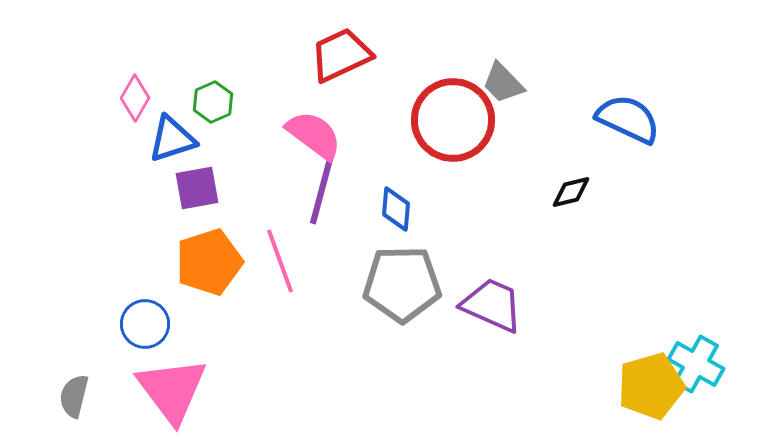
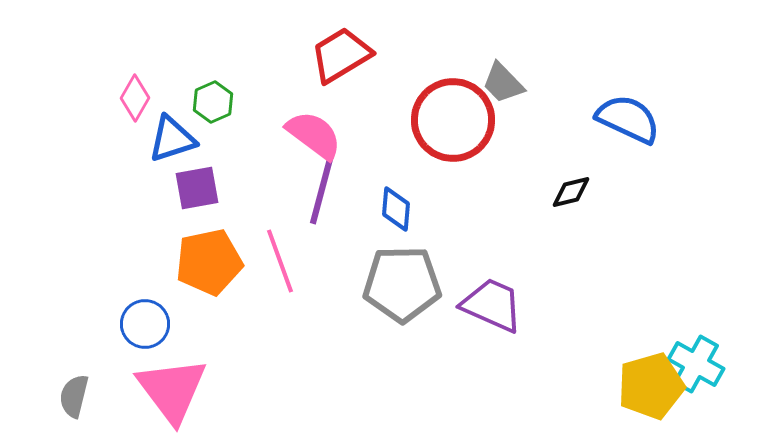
red trapezoid: rotated 6 degrees counterclockwise
orange pentagon: rotated 6 degrees clockwise
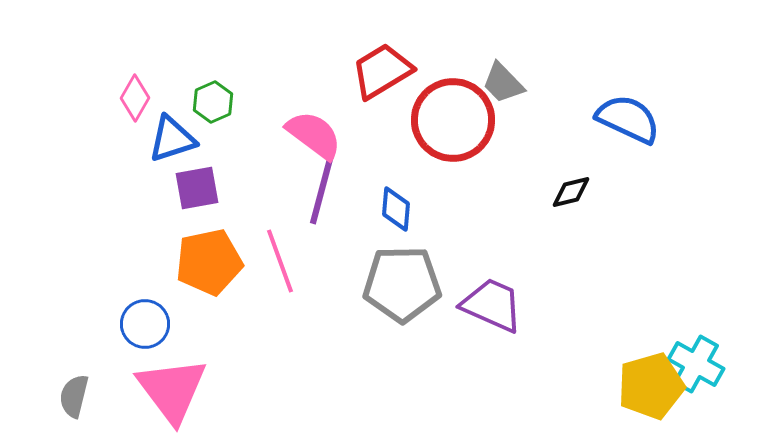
red trapezoid: moved 41 px right, 16 px down
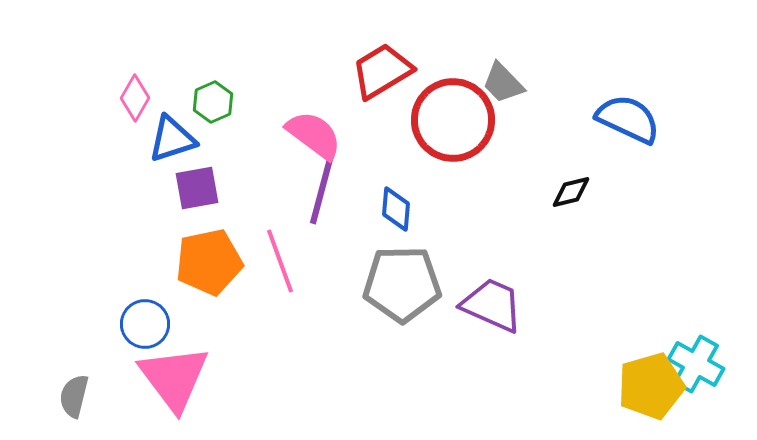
pink triangle: moved 2 px right, 12 px up
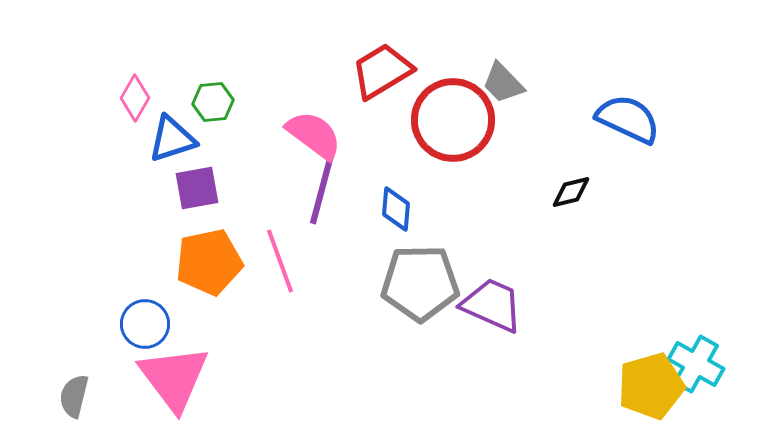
green hexagon: rotated 18 degrees clockwise
gray pentagon: moved 18 px right, 1 px up
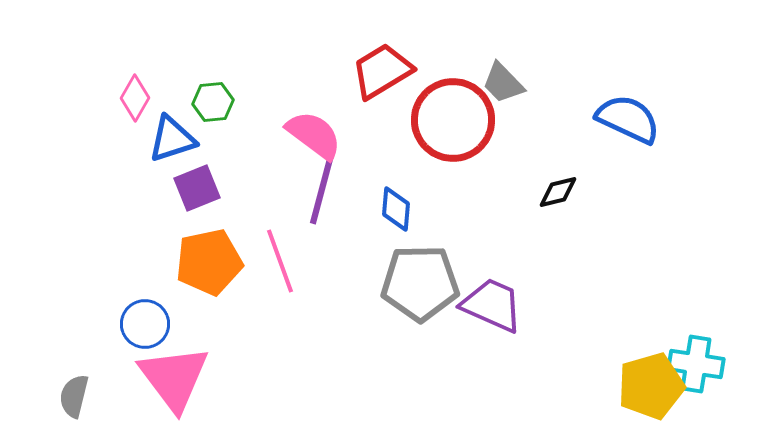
purple square: rotated 12 degrees counterclockwise
black diamond: moved 13 px left
cyan cross: rotated 20 degrees counterclockwise
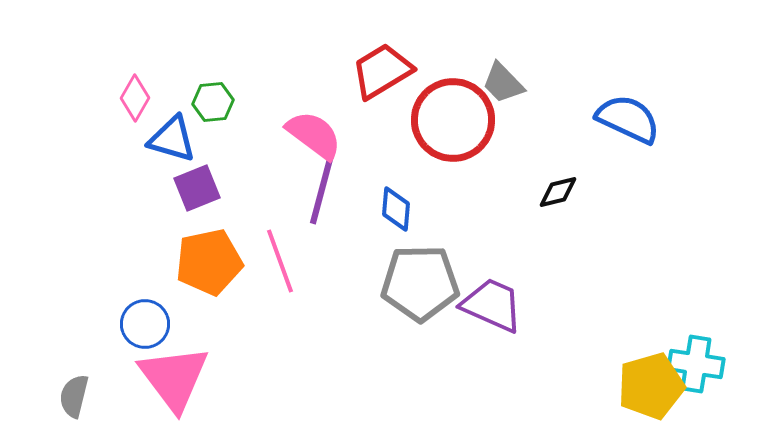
blue triangle: rotated 34 degrees clockwise
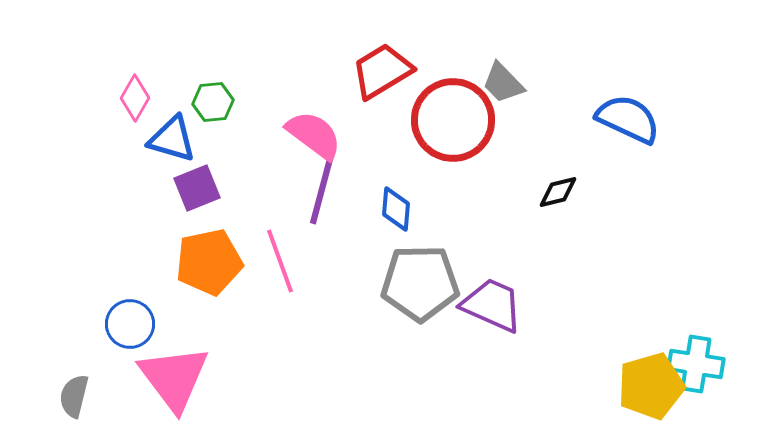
blue circle: moved 15 px left
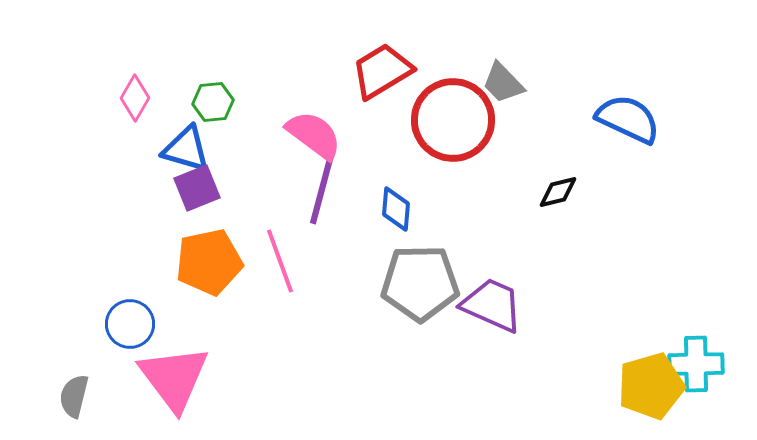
blue triangle: moved 14 px right, 10 px down
cyan cross: rotated 10 degrees counterclockwise
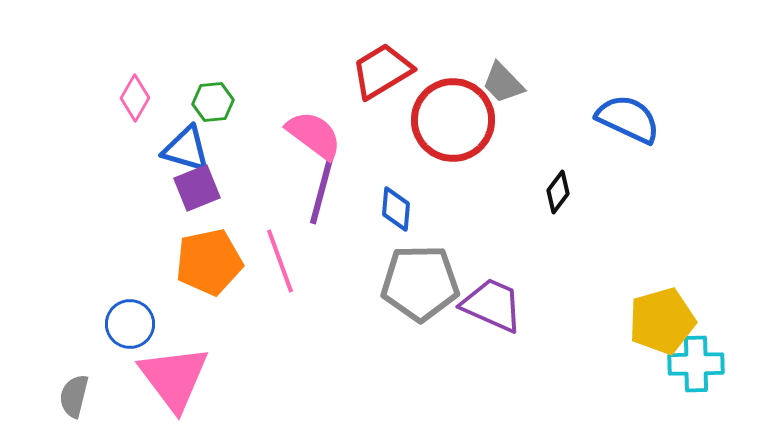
black diamond: rotated 39 degrees counterclockwise
yellow pentagon: moved 11 px right, 65 px up
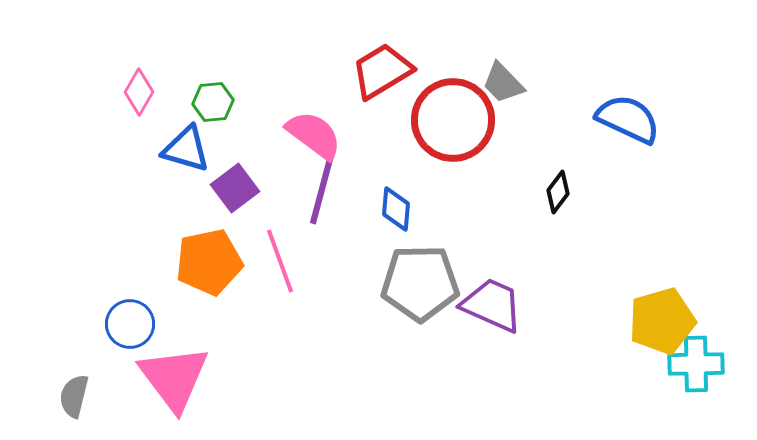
pink diamond: moved 4 px right, 6 px up
purple square: moved 38 px right; rotated 15 degrees counterclockwise
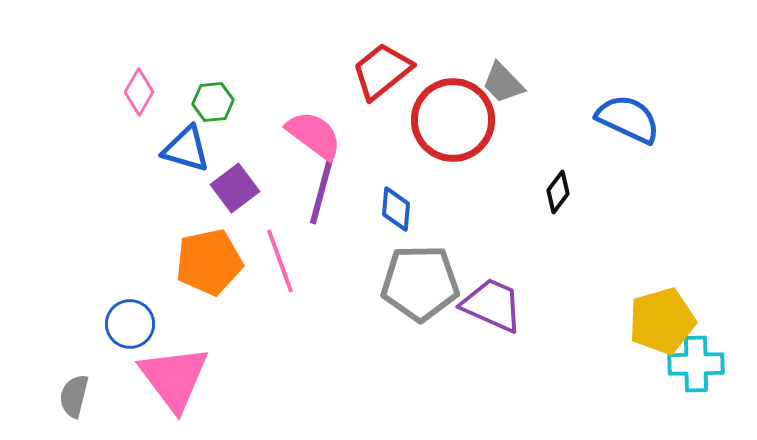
red trapezoid: rotated 8 degrees counterclockwise
